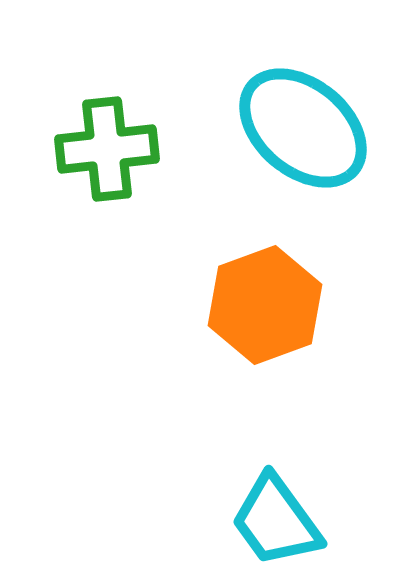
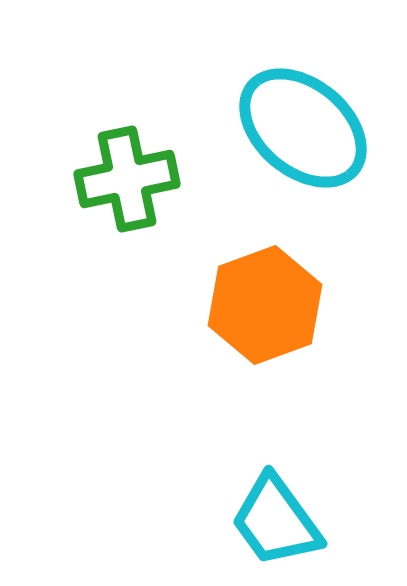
green cross: moved 20 px right, 30 px down; rotated 6 degrees counterclockwise
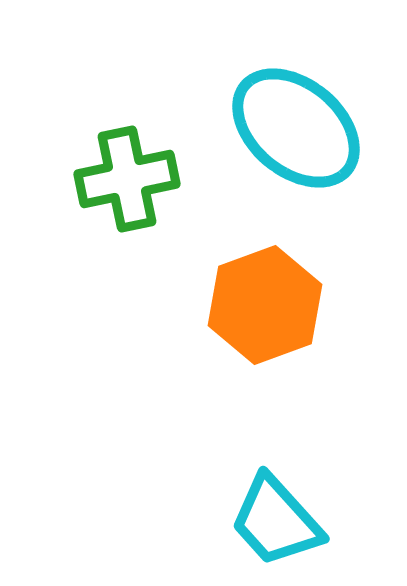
cyan ellipse: moved 7 px left
cyan trapezoid: rotated 6 degrees counterclockwise
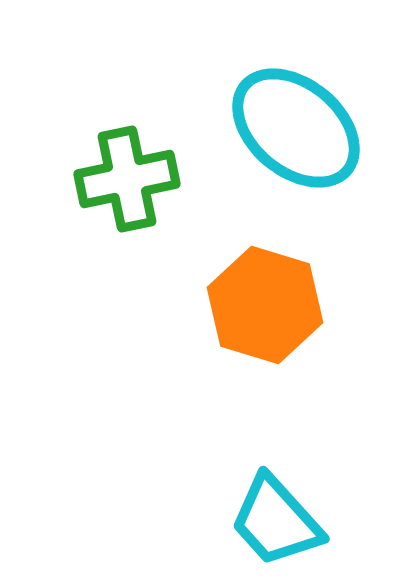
orange hexagon: rotated 23 degrees counterclockwise
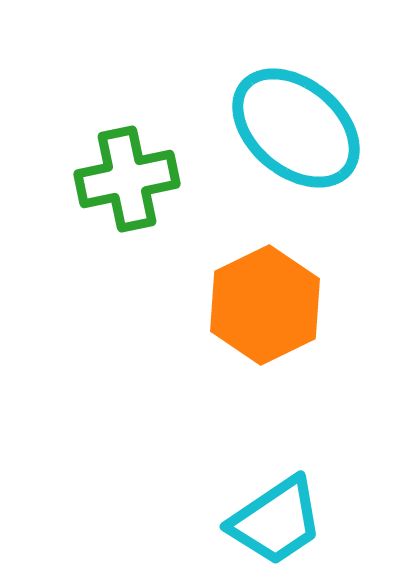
orange hexagon: rotated 17 degrees clockwise
cyan trapezoid: rotated 82 degrees counterclockwise
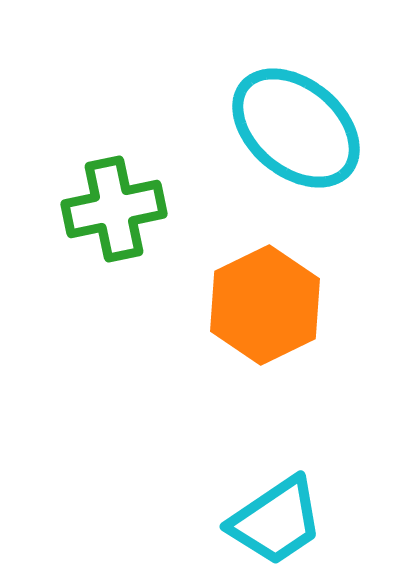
green cross: moved 13 px left, 30 px down
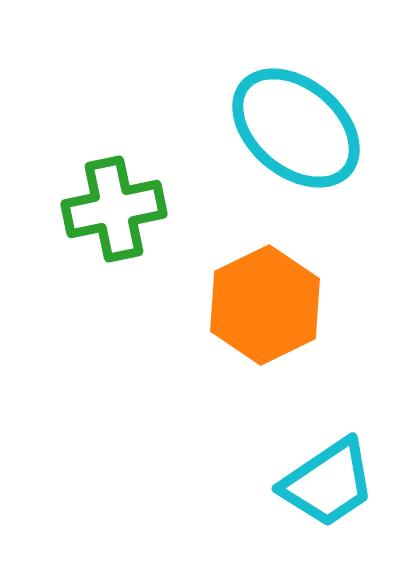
cyan trapezoid: moved 52 px right, 38 px up
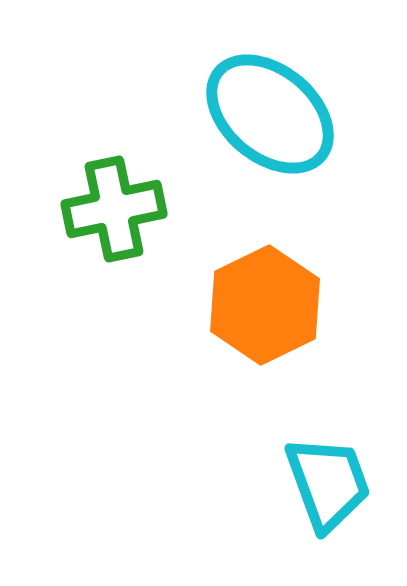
cyan ellipse: moved 26 px left, 14 px up
cyan trapezoid: rotated 76 degrees counterclockwise
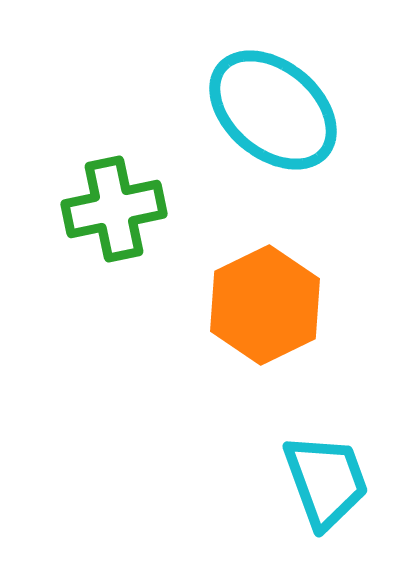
cyan ellipse: moved 3 px right, 4 px up
cyan trapezoid: moved 2 px left, 2 px up
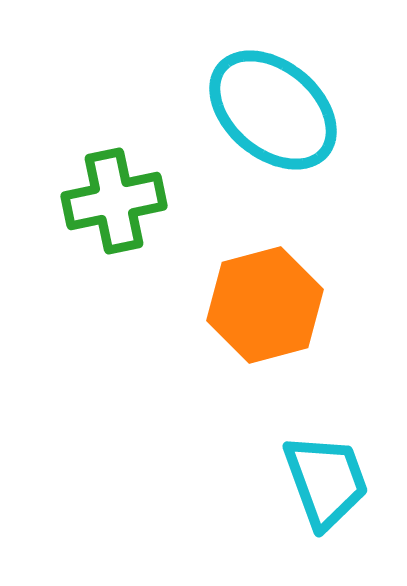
green cross: moved 8 px up
orange hexagon: rotated 11 degrees clockwise
